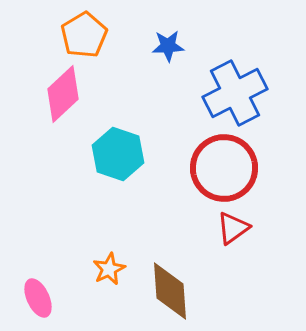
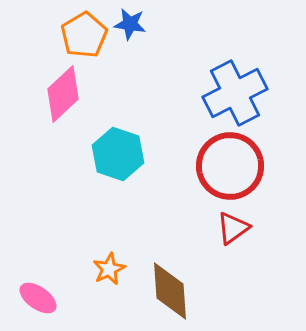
blue star: moved 38 px left, 22 px up; rotated 12 degrees clockwise
red circle: moved 6 px right, 2 px up
pink ellipse: rotated 30 degrees counterclockwise
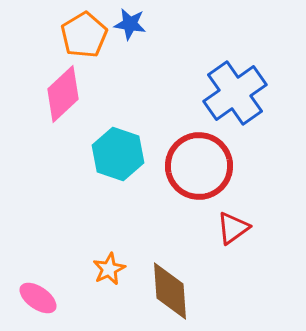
blue cross: rotated 8 degrees counterclockwise
red circle: moved 31 px left
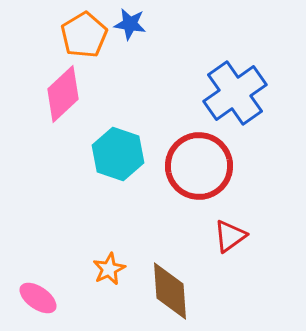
red triangle: moved 3 px left, 8 px down
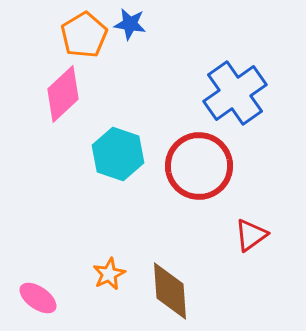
red triangle: moved 21 px right, 1 px up
orange star: moved 5 px down
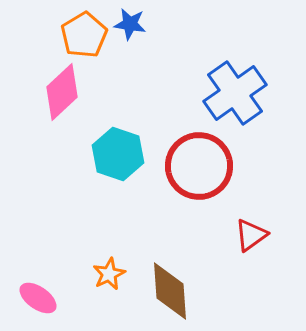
pink diamond: moved 1 px left, 2 px up
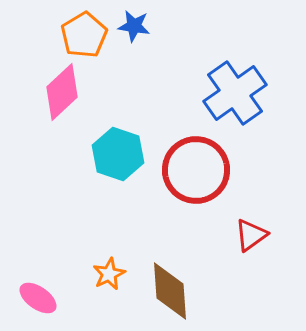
blue star: moved 4 px right, 2 px down
red circle: moved 3 px left, 4 px down
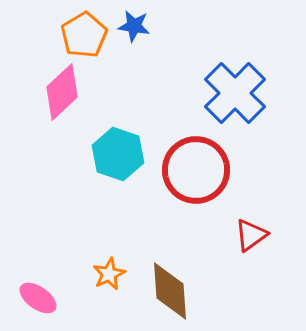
blue cross: rotated 10 degrees counterclockwise
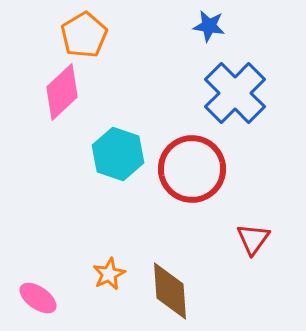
blue star: moved 75 px right
red circle: moved 4 px left, 1 px up
red triangle: moved 2 px right, 4 px down; rotated 18 degrees counterclockwise
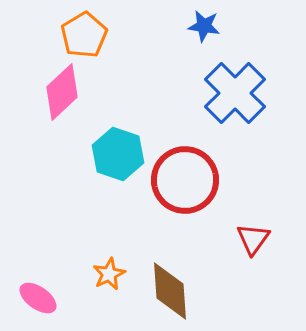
blue star: moved 5 px left
red circle: moved 7 px left, 11 px down
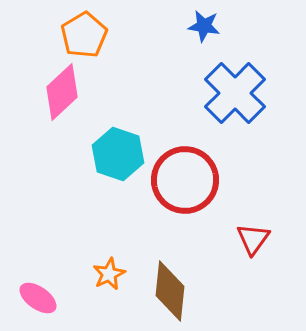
brown diamond: rotated 10 degrees clockwise
